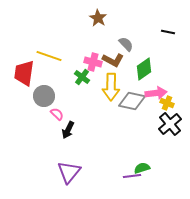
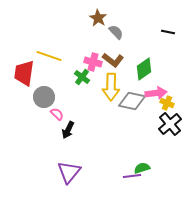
gray semicircle: moved 10 px left, 12 px up
brown L-shape: rotated 10 degrees clockwise
gray circle: moved 1 px down
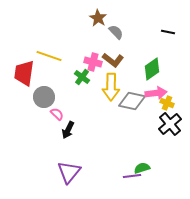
green diamond: moved 8 px right
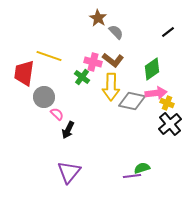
black line: rotated 48 degrees counterclockwise
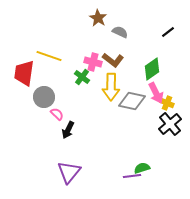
gray semicircle: moved 4 px right; rotated 21 degrees counterclockwise
pink arrow: rotated 70 degrees clockwise
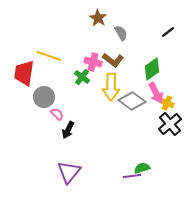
gray semicircle: moved 1 px right, 1 px down; rotated 35 degrees clockwise
gray diamond: rotated 24 degrees clockwise
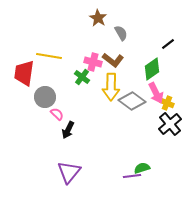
black line: moved 12 px down
yellow line: rotated 10 degrees counterclockwise
gray circle: moved 1 px right
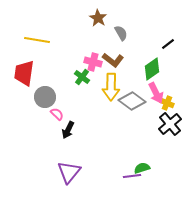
yellow line: moved 12 px left, 16 px up
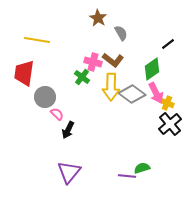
gray diamond: moved 7 px up
purple line: moved 5 px left; rotated 12 degrees clockwise
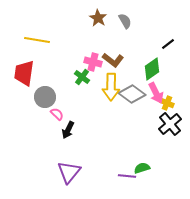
gray semicircle: moved 4 px right, 12 px up
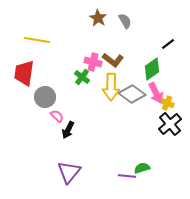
pink semicircle: moved 2 px down
